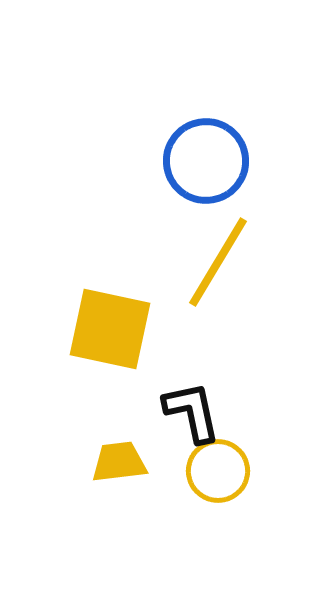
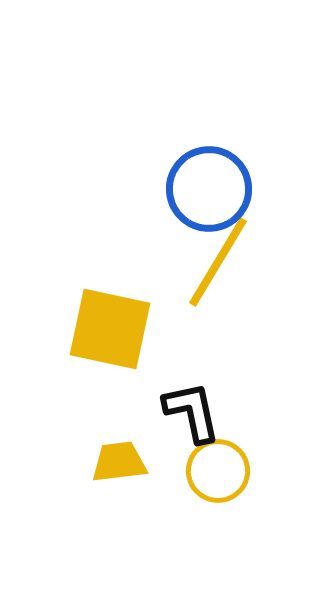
blue circle: moved 3 px right, 28 px down
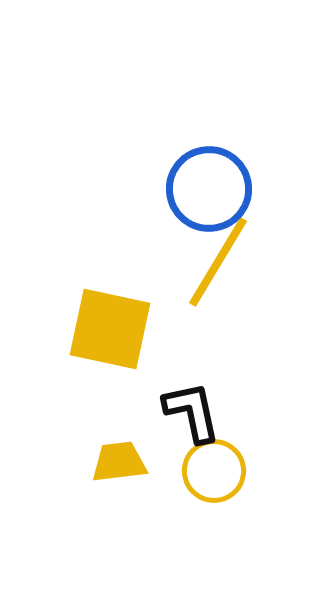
yellow circle: moved 4 px left
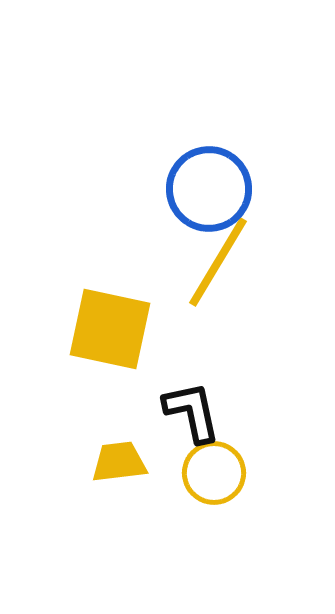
yellow circle: moved 2 px down
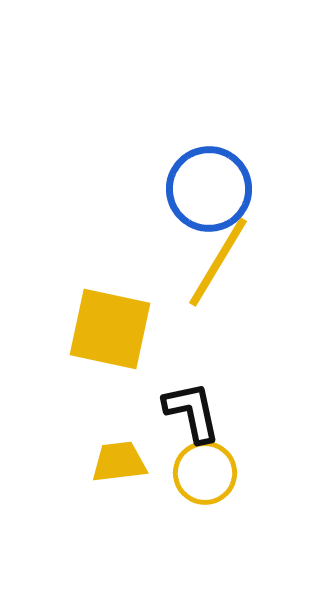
yellow circle: moved 9 px left
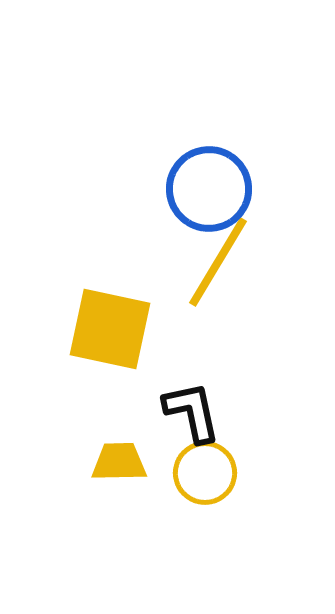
yellow trapezoid: rotated 6 degrees clockwise
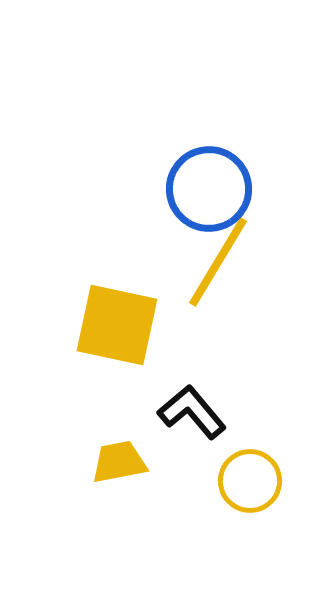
yellow square: moved 7 px right, 4 px up
black L-shape: rotated 28 degrees counterclockwise
yellow trapezoid: rotated 10 degrees counterclockwise
yellow circle: moved 45 px right, 8 px down
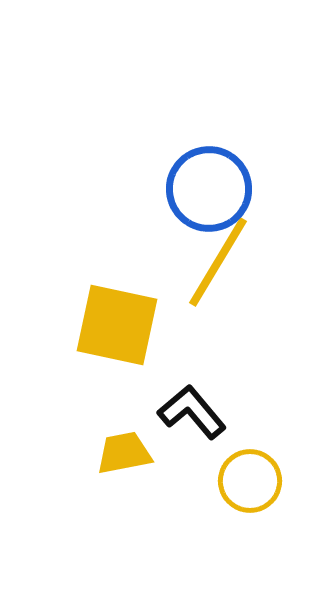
yellow trapezoid: moved 5 px right, 9 px up
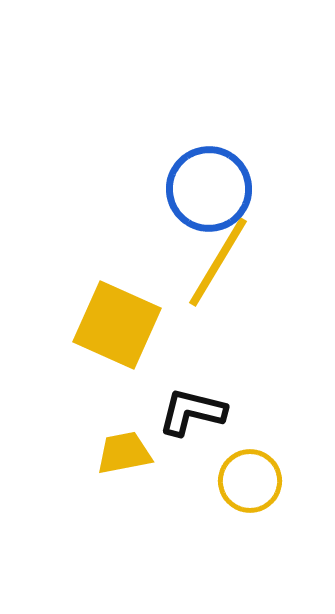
yellow square: rotated 12 degrees clockwise
black L-shape: rotated 36 degrees counterclockwise
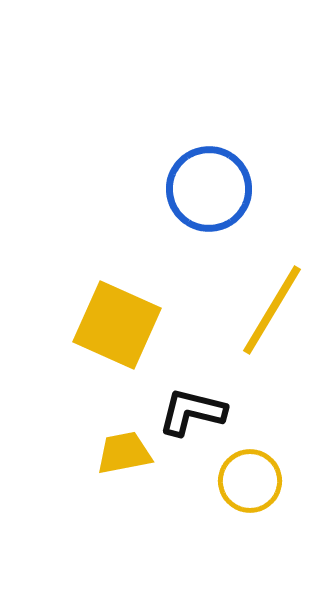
yellow line: moved 54 px right, 48 px down
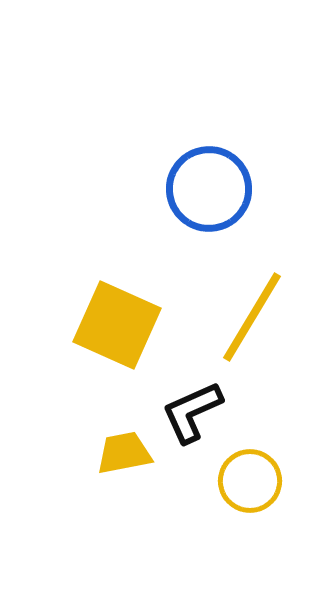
yellow line: moved 20 px left, 7 px down
black L-shape: rotated 38 degrees counterclockwise
